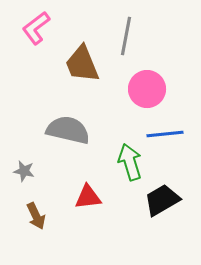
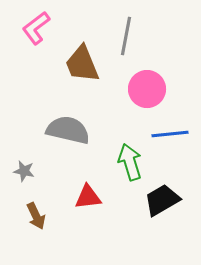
blue line: moved 5 px right
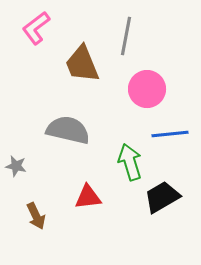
gray star: moved 8 px left, 5 px up
black trapezoid: moved 3 px up
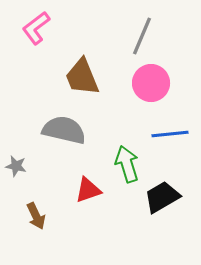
gray line: moved 16 px right; rotated 12 degrees clockwise
brown trapezoid: moved 13 px down
pink circle: moved 4 px right, 6 px up
gray semicircle: moved 4 px left
green arrow: moved 3 px left, 2 px down
red triangle: moved 7 px up; rotated 12 degrees counterclockwise
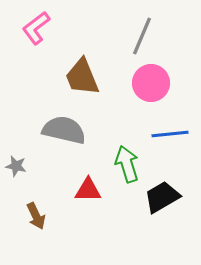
red triangle: rotated 20 degrees clockwise
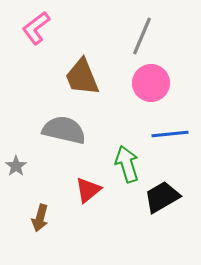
gray star: rotated 25 degrees clockwise
red triangle: rotated 40 degrees counterclockwise
brown arrow: moved 4 px right, 2 px down; rotated 40 degrees clockwise
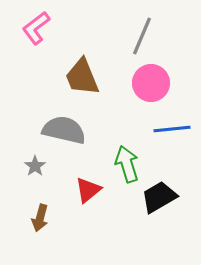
blue line: moved 2 px right, 5 px up
gray star: moved 19 px right
black trapezoid: moved 3 px left
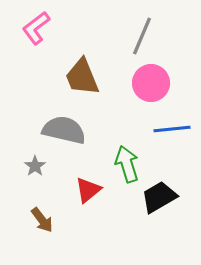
brown arrow: moved 2 px right, 2 px down; rotated 52 degrees counterclockwise
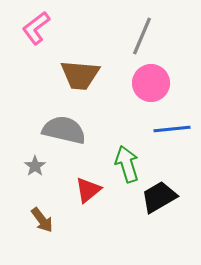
brown trapezoid: moved 2 px left, 2 px up; rotated 63 degrees counterclockwise
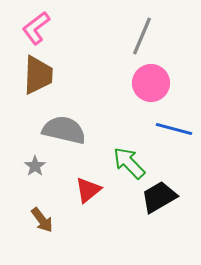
brown trapezoid: moved 42 px left; rotated 93 degrees counterclockwise
blue line: moved 2 px right; rotated 21 degrees clockwise
green arrow: moved 2 px right, 1 px up; rotated 27 degrees counterclockwise
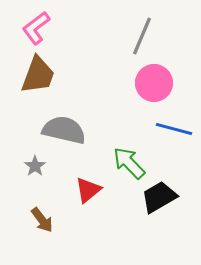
brown trapezoid: rotated 18 degrees clockwise
pink circle: moved 3 px right
